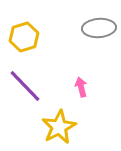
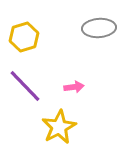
pink arrow: moved 7 px left; rotated 96 degrees clockwise
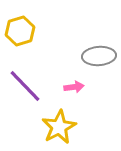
gray ellipse: moved 28 px down
yellow hexagon: moved 4 px left, 6 px up
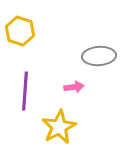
yellow hexagon: rotated 24 degrees counterclockwise
purple line: moved 5 px down; rotated 48 degrees clockwise
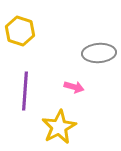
gray ellipse: moved 3 px up
pink arrow: rotated 24 degrees clockwise
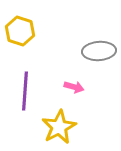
gray ellipse: moved 2 px up
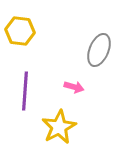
yellow hexagon: rotated 12 degrees counterclockwise
gray ellipse: moved 1 px up; rotated 64 degrees counterclockwise
